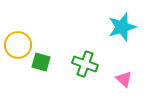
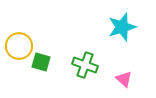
yellow circle: moved 1 px right, 1 px down
green cross: moved 1 px down
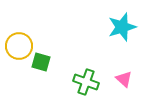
green cross: moved 1 px right, 17 px down
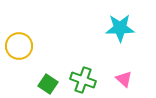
cyan star: moved 2 px left, 1 px down; rotated 16 degrees clockwise
green square: moved 7 px right, 22 px down; rotated 18 degrees clockwise
green cross: moved 3 px left, 2 px up
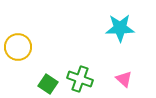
yellow circle: moved 1 px left, 1 px down
green cross: moved 3 px left, 1 px up
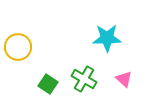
cyan star: moved 13 px left, 10 px down
green cross: moved 4 px right; rotated 10 degrees clockwise
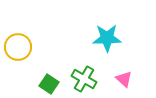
green square: moved 1 px right
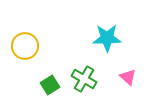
yellow circle: moved 7 px right, 1 px up
pink triangle: moved 4 px right, 2 px up
green square: moved 1 px right, 1 px down; rotated 24 degrees clockwise
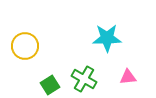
pink triangle: rotated 48 degrees counterclockwise
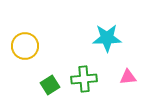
green cross: rotated 35 degrees counterclockwise
